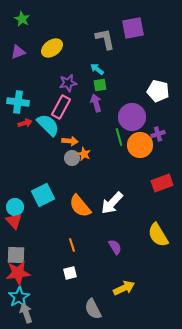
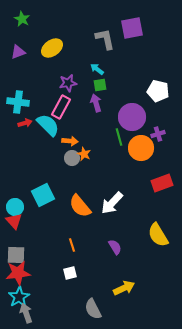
purple square: moved 1 px left
orange circle: moved 1 px right, 3 px down
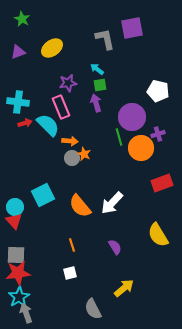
pink rectangle: rotated 50 degrees counterclockwise
yellow arrow: rotated 15 degrees counterclockwise
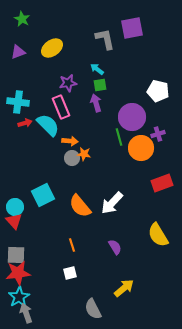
orange star: rotated 16 degrees counterclockwise
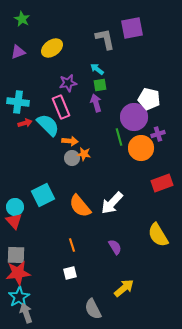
white pentagon: moved 9 px left, 8 px down
purple circle: moved 2 px right
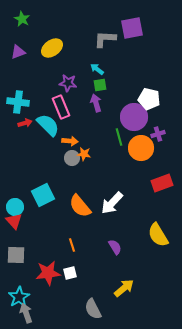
gray L-shape: rotated 75 degrees counterclockwise
purple star: rotated 18 degrees clockwise
red star: moved 30 px right
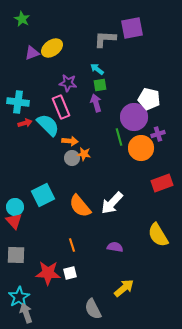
purple triangle: moved 14 px right, 1 px down
purple semicircle: rotated 49 degrees counterclockwise
red star: rotated 10 degrees clockwise
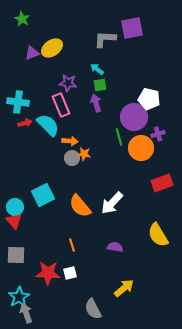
pink rectangle: moved 2 px up
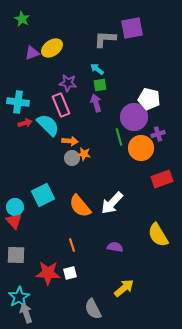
red rectangle: moved 4 px up
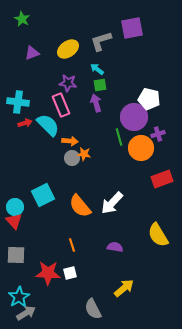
gray L-shape: moved 4 px left, 2 px down; rotated 20 degrees counterclockwise
yellow ellipse: moved 16 px right, 1 px down
gray arrow: rotated 78 degrees clockwise
